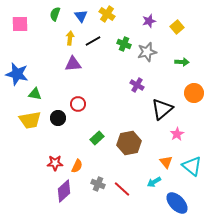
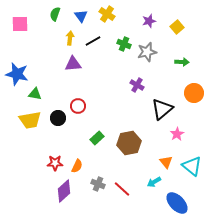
red circle: moved 2 px down
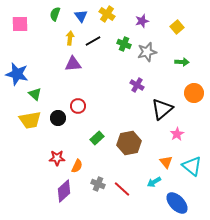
purple star: moved 7 px left
green triangle: rotated 32 degrees clockwise
red star: moved 2 px right, 5 px up
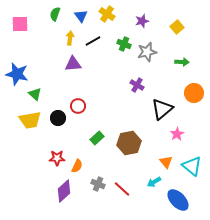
blue ellipse: moved 1 px right, 3 px up
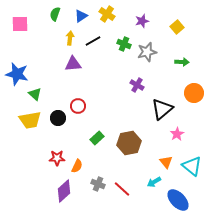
blue triangle: rotated 32 degrees clockwise
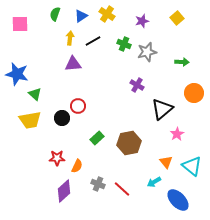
yellow square: moved 9 px up
black circle: moved 4 px right
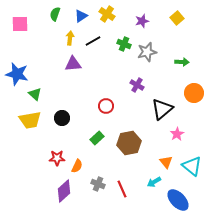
red circle: moved 28 px right
red line: rotated 24 degrees clockwise
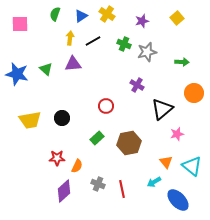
green triangle: moved 11 px right, 25 px up
pink star: rotated 16 degrees clockwise
red line: rotated 12 degrees clockwise
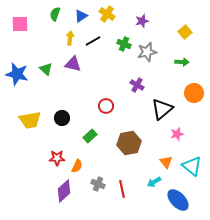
yellow square: moved 8 px right, 14 px down
purple triangle: rotated 18 degrees clockwise
green rectangle: moved 7 px left, 2 px up
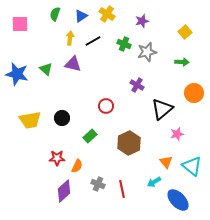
brown hexagon: rotated 15 degrees counterclockwise
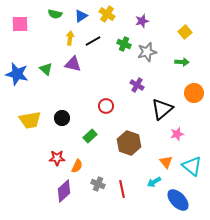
green semicircle: rotated 96 degrees counterclockwise
brown hexagon: rotated 15 degrees counterclockwise
